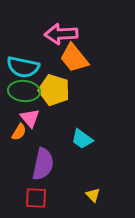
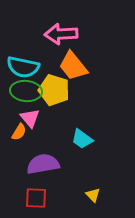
orange trapezoid: moved 1 px left, 8 px down
green ellipse: moved 2 px right
purple semicircle: rotated 112 degrees counterclockwise
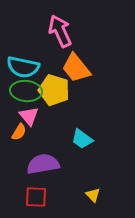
pink arrow: moved 1 px left, 3 px up; rotated 68 degrees clockwise
orange trapezoid: moved 3 px right, 2 px down
pink triangle: moved 1 px left, 2 px up
red square: moved 1 px up
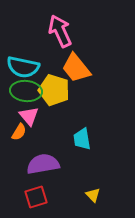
cyan trapezoid: rotated 45 degrees clockwise
red square: rotated 20 degrees counterclockwise
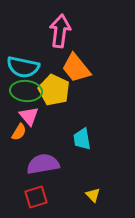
pink arrow: rotated 32 degrees clockwise
yellow pentagon: rotated 8 degrees clockwise
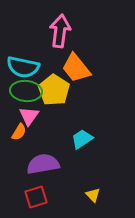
yellow pentagon: rotated 8 degrees clockwise
pink triangle: rotated 15 degrees clockwise
cyan trapezoid: rotated 65 degrees clockwise
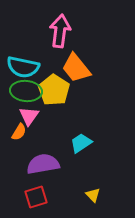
cyan trapezoid: moved 1 px left, 4 px down
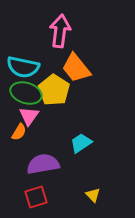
green ellipse: moved 2 px down; rotated 12 degrees clockwise
